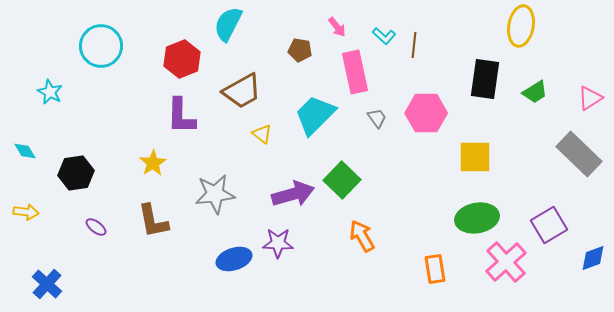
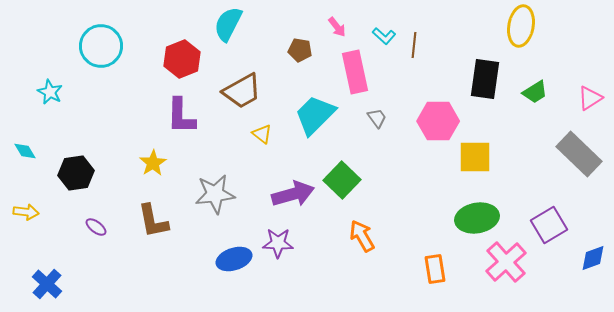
pink hexagon: moved 12 px right, 8 px down
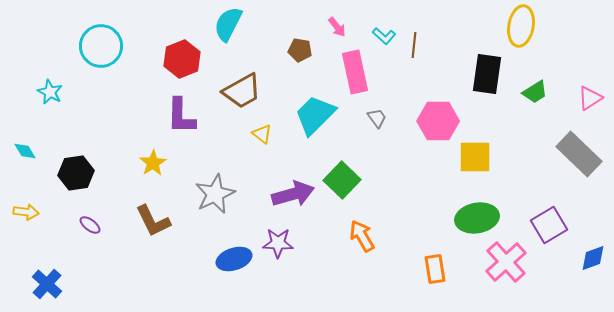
black rectangle: moved 2 px right, 5 px up
gray star: rotated 18 degrees counterclockwise
brown L-shape: rotated 15 degrees counterclockwise
purple ellipse: moved 6 px left, 2 px up
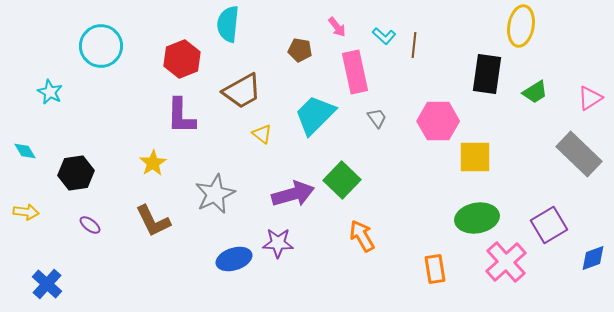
cyan semicircle: rotated 21 degrees counterclockwise
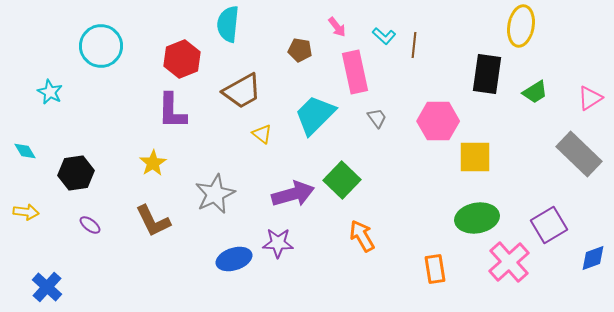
purple L-shape: moved 9 px left, 5 px up
pink cross: moved 3 px right
blue cross: moved 3 px down
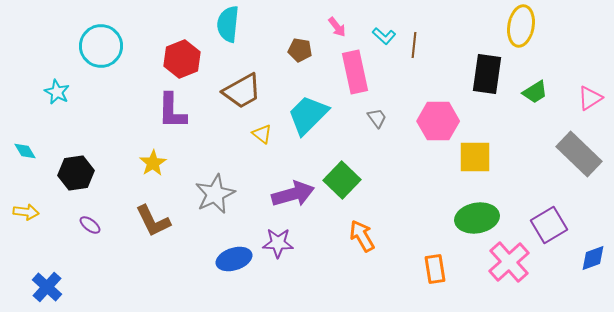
cyan star: moved 7 px right
cyan trapezoid: moved 7 px left
